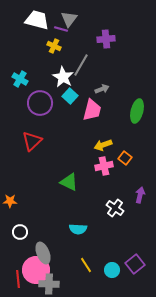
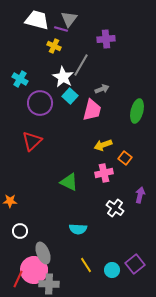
pink cross: moved 7 px down
white circle: moved 1 px up
pink circle: moved 2 px left
red line: rotated 30 degrees clockwise
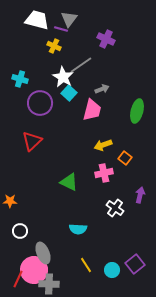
purple cross: rotated 30 degrees clockwise
gray line: rotated 25 degrees clockwise
cyan cross: rotated 14 degrees counterclockwise
cyan square: moved 1 px left, 3 px up
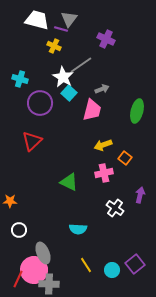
white circle: moved 1 px left, 1 px up
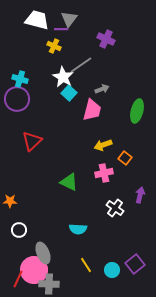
purple line: rotated 16 degrees counterclockwise
purple circle: moved 23 px left, 4 px up
